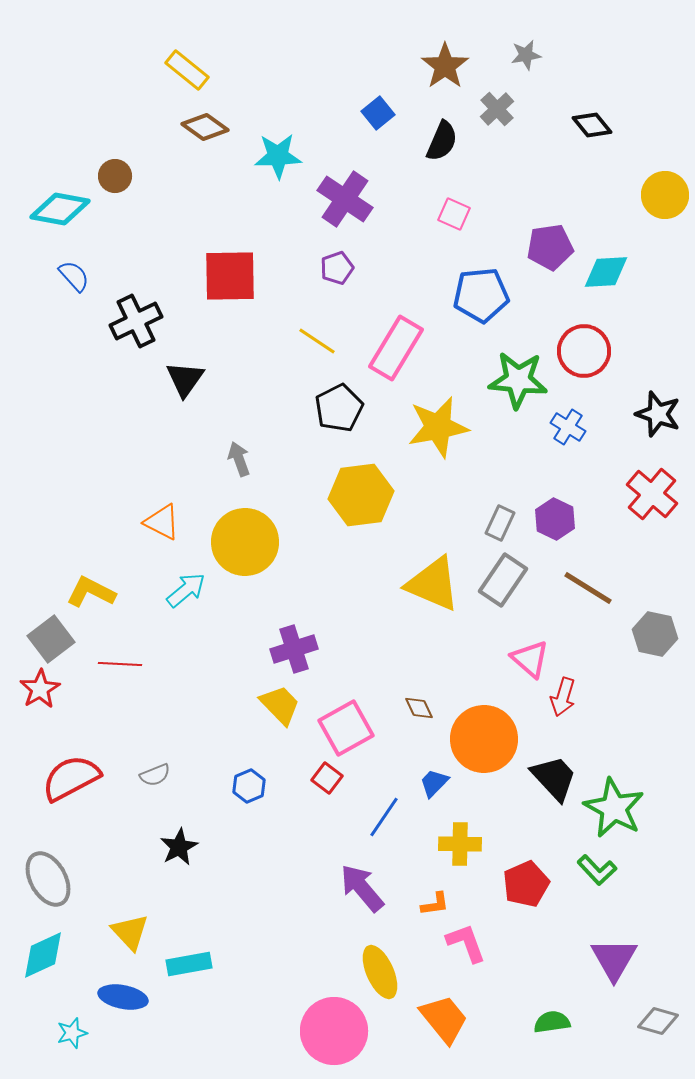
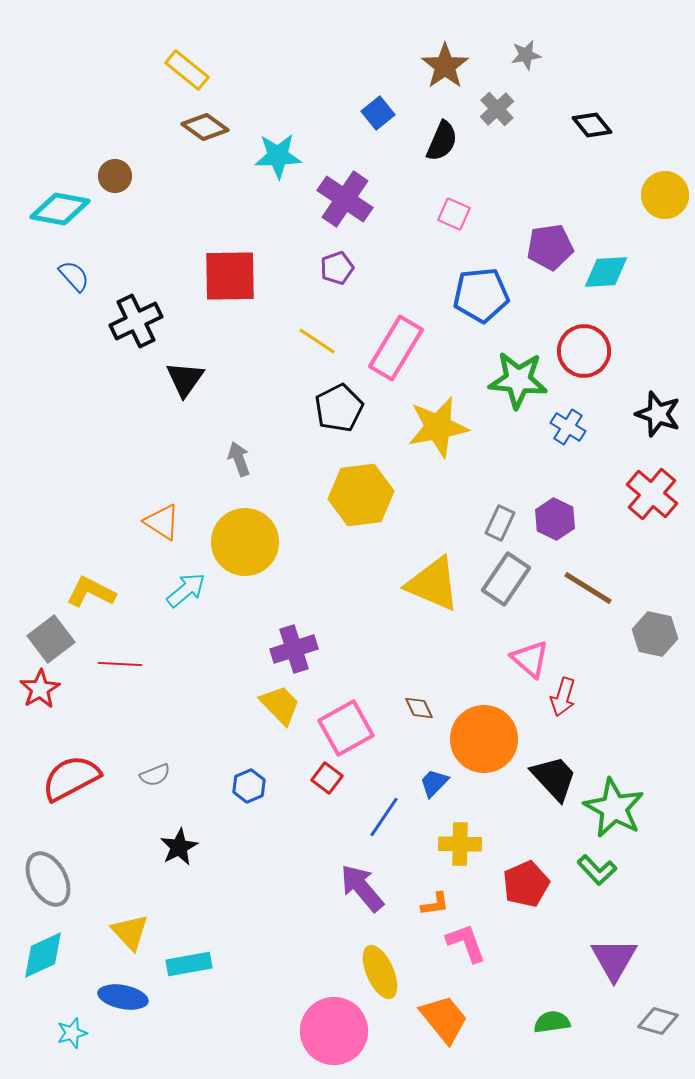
orange triangle at (162, 522): rotated 6 degrees clockwise
gray rectangle at (503, 580): moved 3 px right, 1 px up
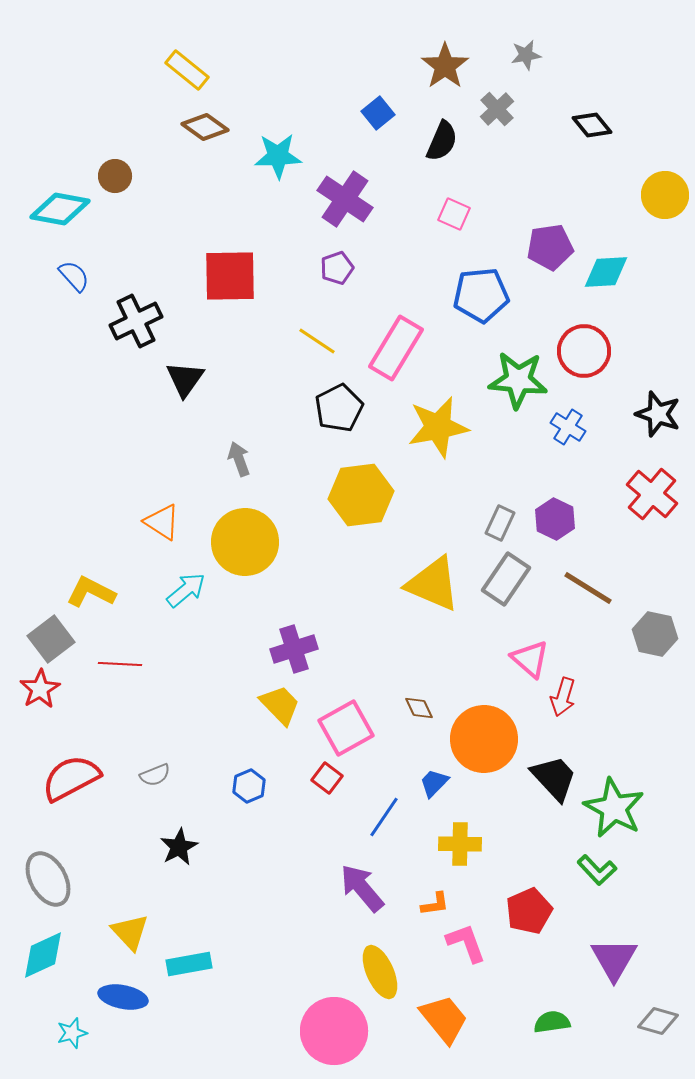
red pentagon at (526, 884): moved 3 px right, 27 px down
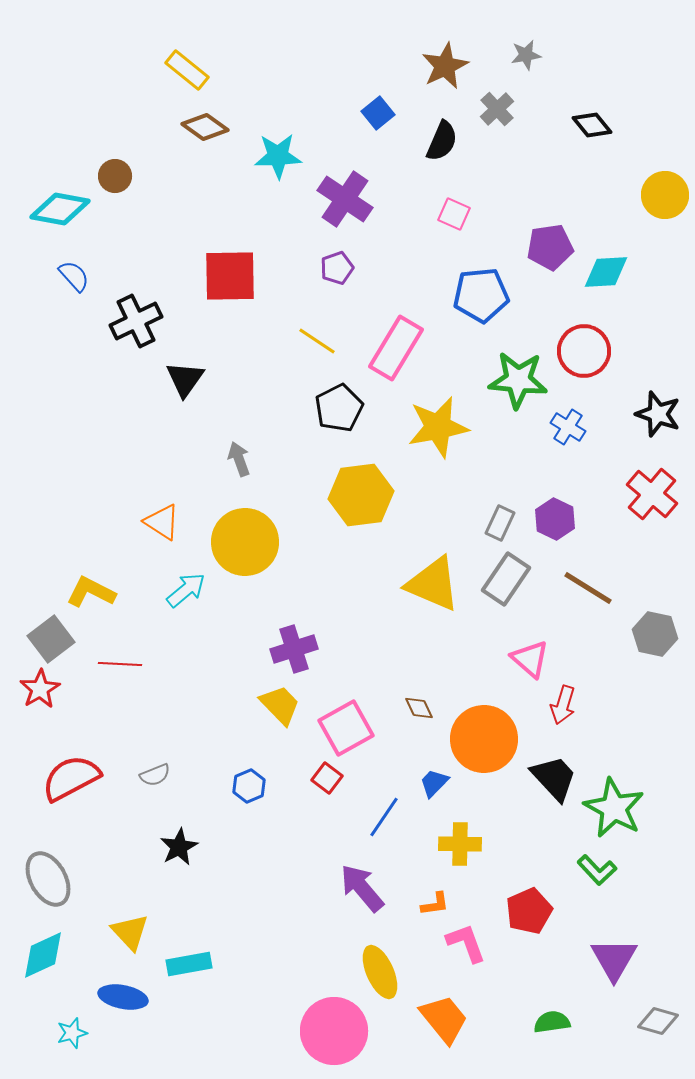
brown star at (445, 66): rotated 9 degrees clockwise
red arrow at (563, 697): moved 8 px down
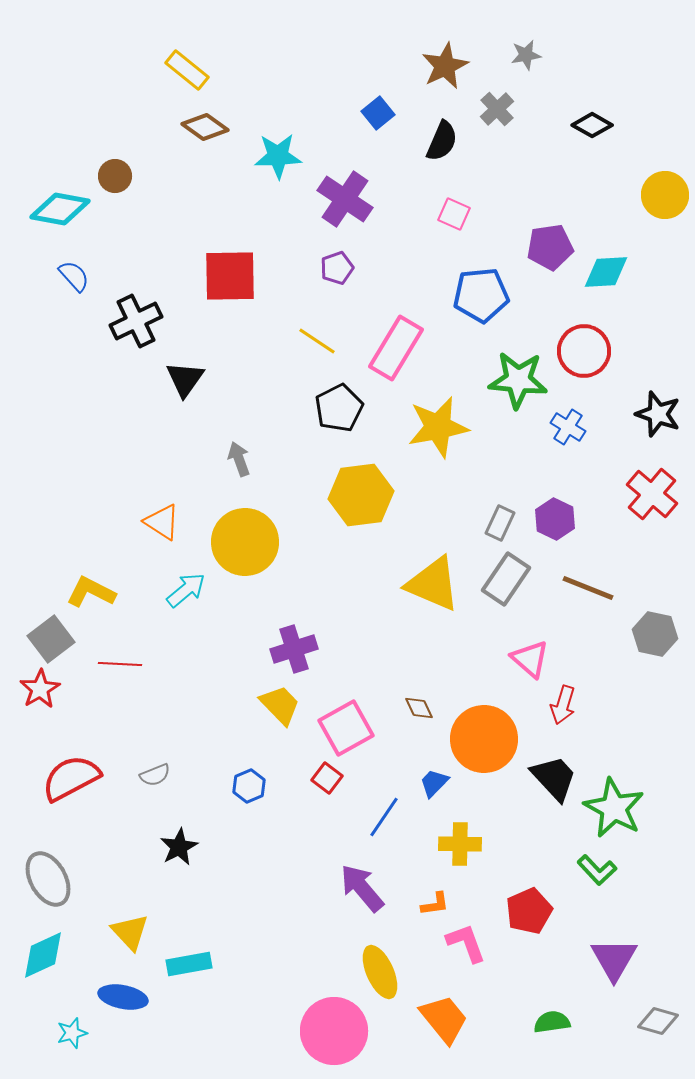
black diamond at (592, 125): rotated 21 degrees counterclockwise
brown line at (588, 588): rotated 10 degrees counterclockwise
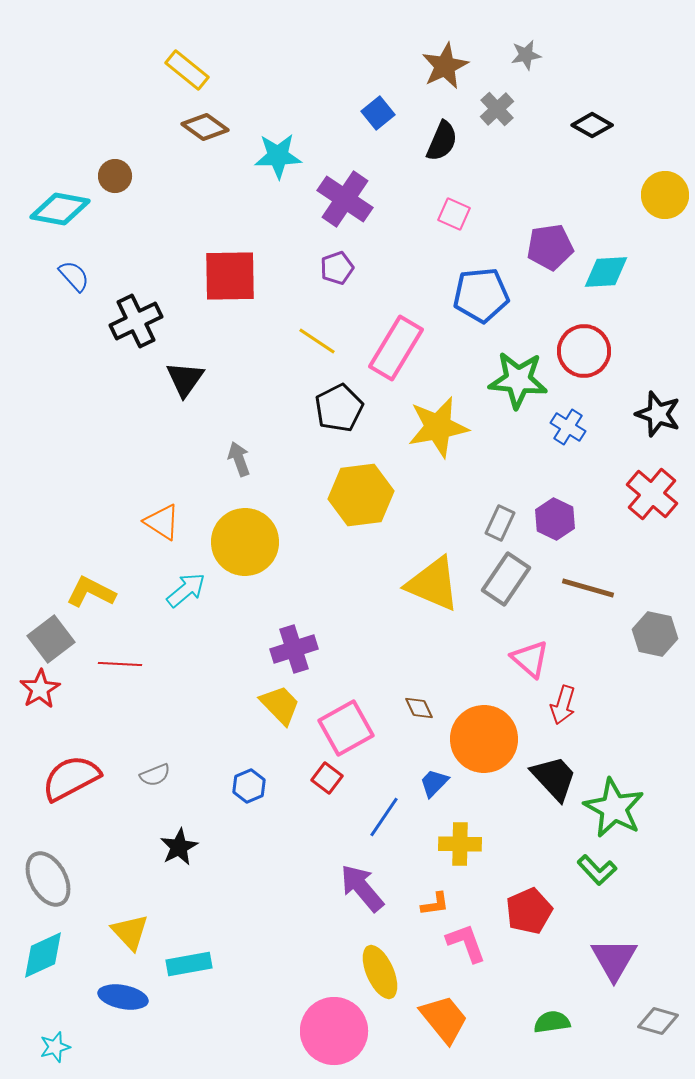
brown line at (588, 588): rotated 6 degrees counterclockwise
cyan star at (72, 1033): moved 17 px left, 14 px down
